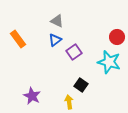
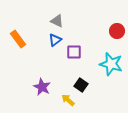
red circle: moved 6 px up
purple square: rotated 35 degrees clockwise
cyan star: moved 2 px right, 2 px down
purple star: moved 10 px right, 9 px up
yellow arrow: moved 1 px left, 2 px up; rotated 40 degrees counterclockwise
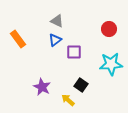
red circle: moved 8 px left, 2 px up
cyan star: rotated 20 degrees counterclockwise
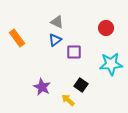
gray triangle: moved 1 px down
red circle: moved 3 px left, 1 px up
orange rectangle: moved 1 px left, 1 px up
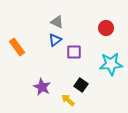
orange rectangle: moved 9 px down
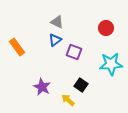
purple square: rotated 21 degrees clockwise
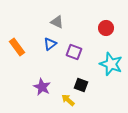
blue triangle: moved 5 px left, 4 px down
cyan star: rotated 25 degrees clockwise
black square: rotated 16 degrees counterclockwise
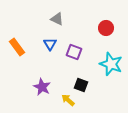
gray triangle: moved 3 px up
blue triangle: rotated 24 degrees counterclockwise
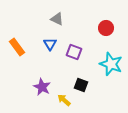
yellow arrow: moved 4 px left
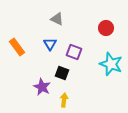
black square: moved 19 px left, 12 px up
yellow arrow: rotated 56 degrees clockwise
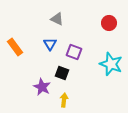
red circle: moved 3 px right, 5 px up
orange rectangle: moved 2 px left
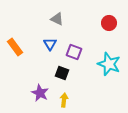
cyan star: moved 2 px left
purple star: moved 2 px left, 6 px down
